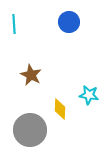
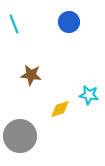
cyan line: rotated 18 degrees counterclockwise
brown star: rotated 20 degrees counterclockwise
yellow diamond: rotated 70 degrees clockwise
gray circle: moved 10 px left, 6 px down
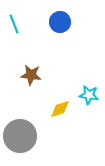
blue circle: moved 9 px left
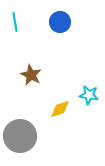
cyan line: moved 1 px right, 2 px up; rotated 12 degrees clockwise
brown star: rotated 20 degrees clockwise
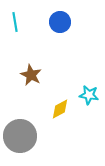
yellow diamond: rotated 10 degrees counterclockwise
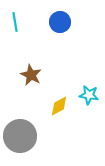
yellow diamond: moved 1 px left, 3 px up
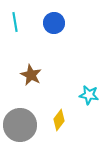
blue circle: moved 6 px left, 1 px down
yellow diamond: moved 14 px down; rotated 25 degrees counterclockwise
gray circle: moved 11 px up
